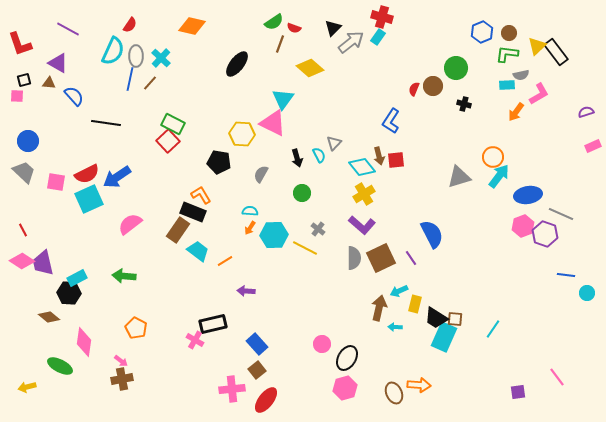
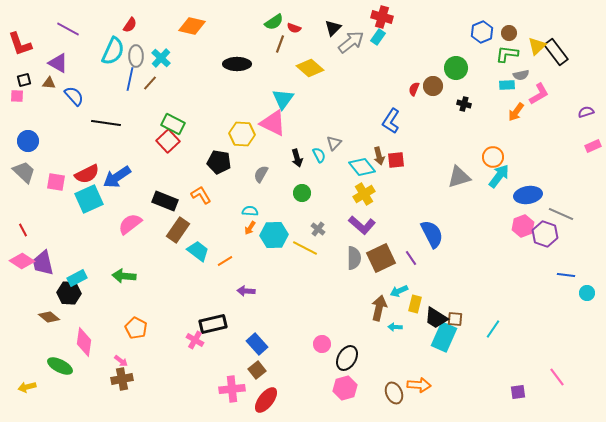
black ellipse at (237, 64): rotated 52 degrees clockwise
black rectangle at (193, 212): moved 28 px left, 11 px up
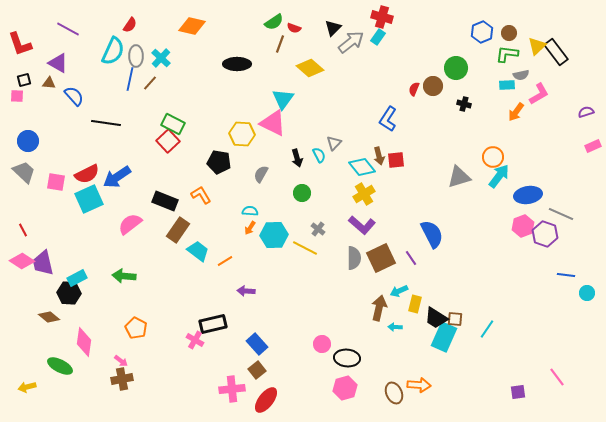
blue L-shape at (391, 121): moved 3 px left, 2 px up
cyan line at (493, 329): moved 6 px left
black ellipse at (347, 358): rotated 65 degrees clockwise
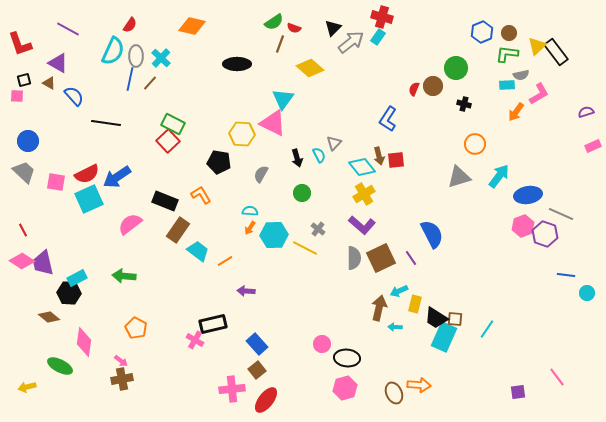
brown triangle at (49, 83): rotated 24 degrees clockwise
orange circle at (493, 157): moved 18 px left, 13 px up
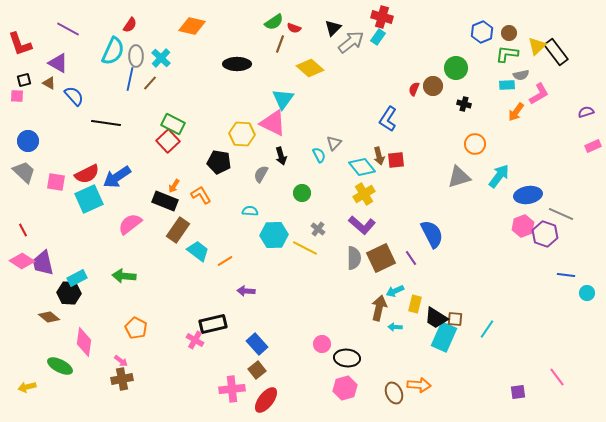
black arrow at (297, 158): moved 16 px left, 2 px up
orange arrow at (250, 228): moved 76 px left, 42 px up
cyan arrow at (399, 291): moved 4 px left
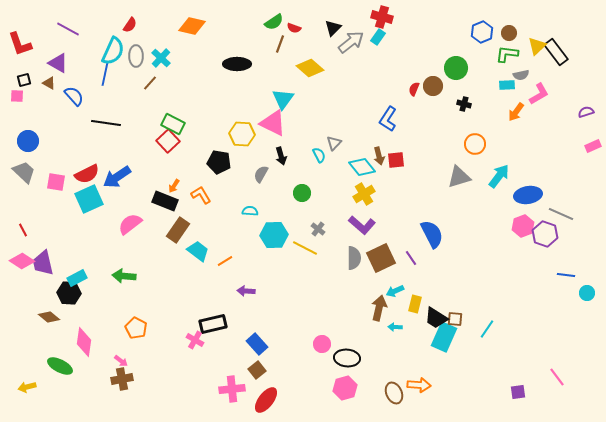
blue line at (130, 79): moved 25 px left, 5 px up
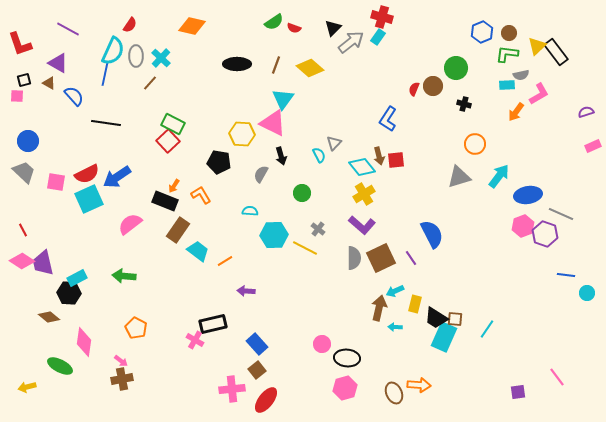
brown line at (280, 44): moved 4 px left, 21 px down
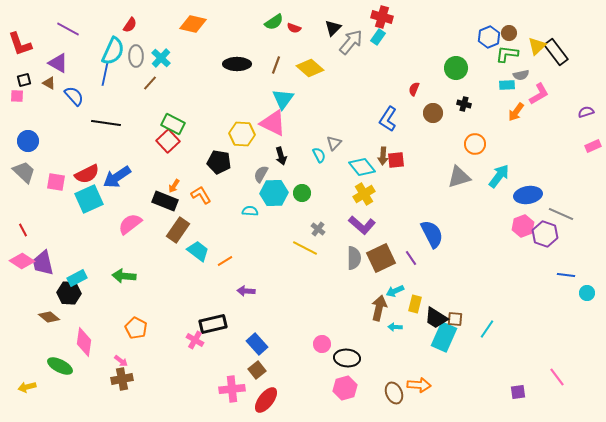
orange diamond at (192, 26): moved 1 px right, 2 px up
blue hexagon at (482, 32): moved 7 px right, 5 px down
gray arrow at (351, 42): rotated 12 degrees counterclockwise
brown circle at (433, 86): moved 27 px down
brown arrow at (379, 156): moved 4 px right; rotated 18 degrees clockwise
cyan hexagon at (274, 235): moved 42 px up
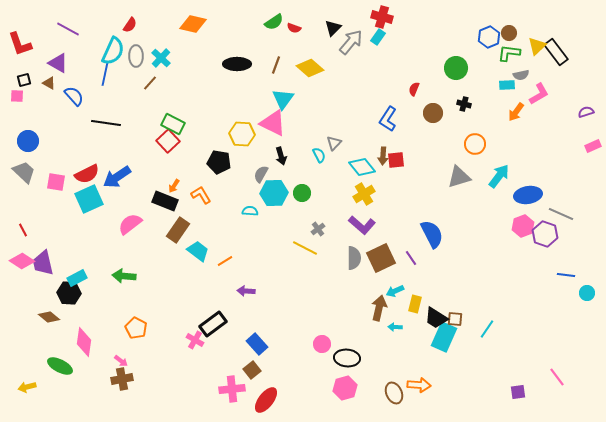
green L-shape at (507, 54): moved 2 px right, 1 px up
gray cross at (318, 229): rotated 16 degrees clockwise
black rectangle at (213, 324): rotated 24 degrees counterclockwise
brown square at (257, 370): moved 5 px left
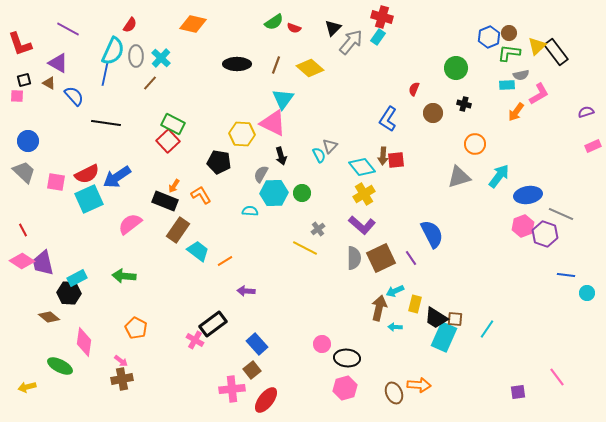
gray triangle at (334, 143): moved 4 px left, 3 px down
